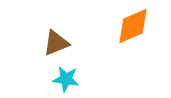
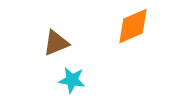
cyan star: moved 6 px right, 1 px down
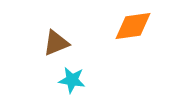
orange diamond: rotated 15 degrees clockwise
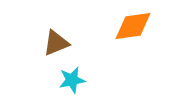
cyan star: rotated 20 degrees counterclockwise
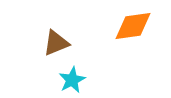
cyan star: rotated 16 degrees counterclockwise
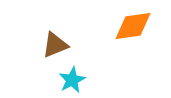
brown triangle: moved 1 px left, 2 px down
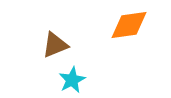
orange diamond: moved 4 px left, 1 px up
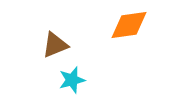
cyan star: rotated 12 degrees clockwise
